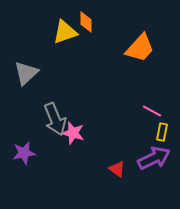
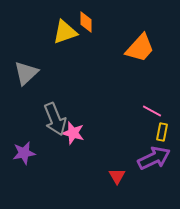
red triangle: moved 7 px down; rotated 24 degrees clockwise
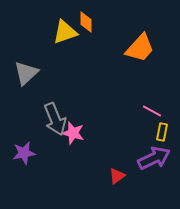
red triangle: rotated 24 degrees clockwise
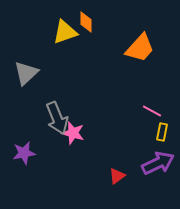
gray arrow: moved 2 px right, 1 px up
purple arrow: moved 4 px right, 5 px down
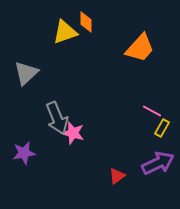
yellow rectangle: moved 4 px up; rotated 18 degrees clockwise
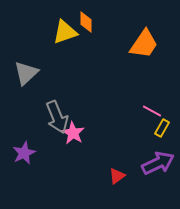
orange trapezoid: moved 4 px right, 4 px up; rotated 8 degrees counterclockwise
gray arrow: moved 1 px up
pink star: rotated 15 degrees clockwise
purple star: rotated 15 degrees counterclockwise
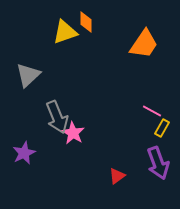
gray triangle: moved 2 px right, 2 px down
purple arrow: rotated 96 degrees clockwise
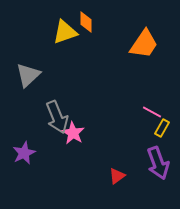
pink line: moved 1 px down
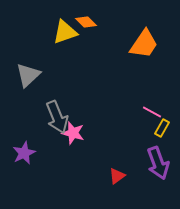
orange diamond: rotated 45 degrees counterclockwise
pink star: rotated 15 degrees counterclockwise
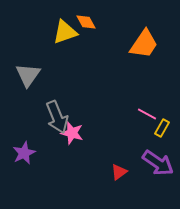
orange diamond: rotated 15 degrees clockwise
gray triangle: rotated 12 degrees counterclockwise
pink line: moved 5 px left, 2 px down
pink star: moved 1 px left
purple arrow: rotated 36 degrees counterclockwise
red triangle: moved 2 px right, 4 px up
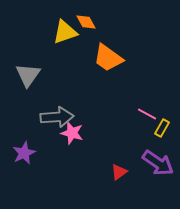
orange trapezoid: moved 36 px left, 14 px down; rotated 92 degrees clockwise
gray arrow: rotated 72 degrees counterclockwise
